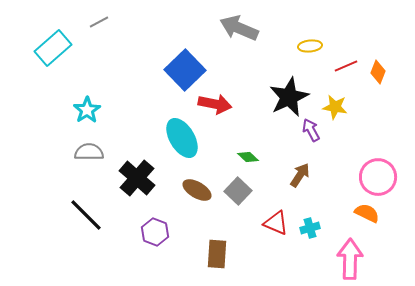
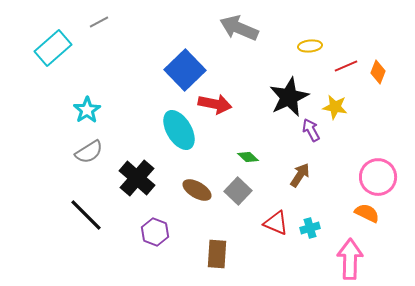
cyan ellipse: moved 3 px left, 8 px up
gray semicircle: rotated 148 degrees clockwise
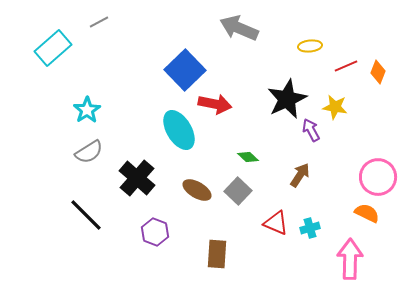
black star: moved 2 px left, 2 px down
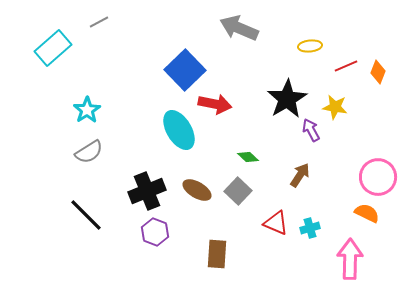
black star: rotated 6 degrees counterclockwise
black cross: moved 10 px right, 13 px down; rotated 27 degrees clockwise
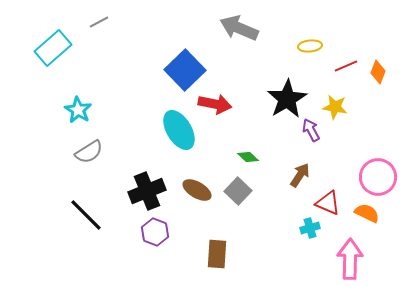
cyan star: moved 9 px left; rotated 8 degrees counterclockwise
red triangle: moved 52 px right, 20 px up
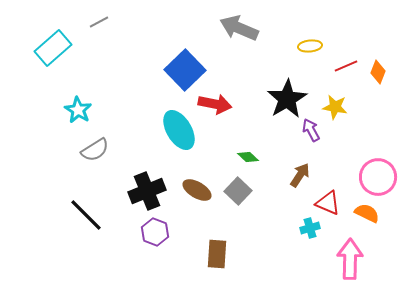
gray semicircle: moved 6 px right, 2 px up
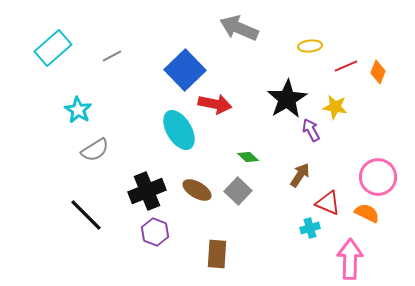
gray line: moved 13 px right, 34 px down
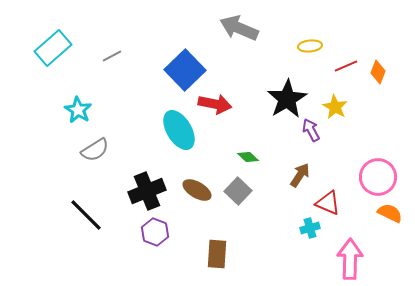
yellow star: rotated 20 degrees clockwise
orange semicircle: moved 23 px right
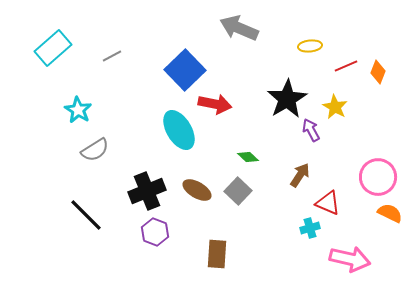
pink arrow: rotated 102 degrees clockwise
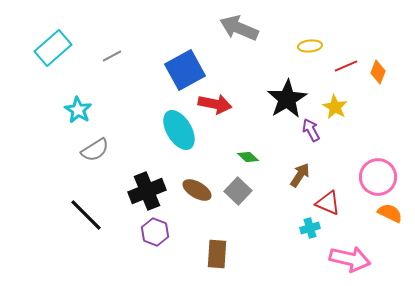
blue square: rotated 15 degrees clockwise
